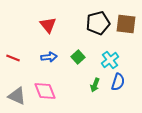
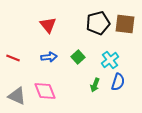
brown square: moved 1 px left
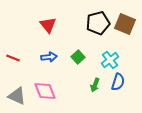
brown square: rotated 15 degrees clockwise
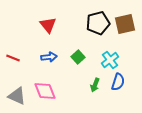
brown square: rotated 35 degrees counterclockwise
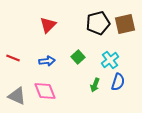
red triangle: rotated 24 degrees clockwise
blue arrow: moved 2 px left, 4 px down
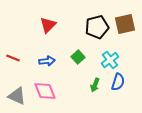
black pentagon: moved 1 px left, 4 px down
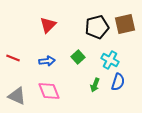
cyan cross: rotated 24 degrees counterclockwise
pink diamond: moved 4 px right
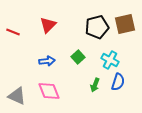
red line: moved 26 px up
